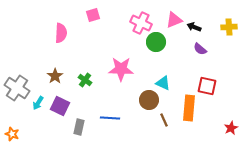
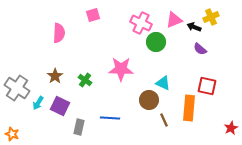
yellow cross: moved 18 px left, 10 px up; rotated 21 degrees counterclockwise
pink semicircle: moved 2 px left
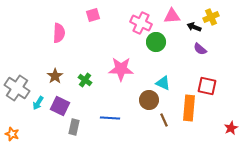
pink triangle: moved 2 px left, 4 px up; rotated 18 degrees clockwise
gray rectangle: moved 5 px left
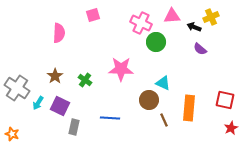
red square: moved 18 px right, 14 px down
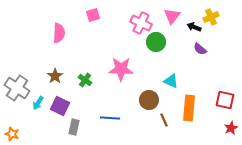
pink triangle: rotated 48 degrees counterclockwise
cyan triangle: moved 8 px right, 2 px up
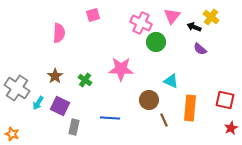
yellow cross: rotated 28 degrees counterclockwise
orange rectangle: moved 1 px right
